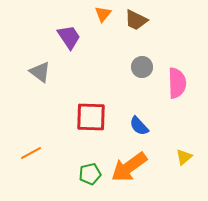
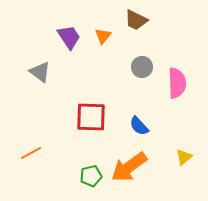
orange triangle: moved 22 px down
green pentagon: moved 1 px right, 2 px down
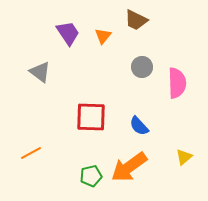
purple trapezoid: moved 1 px left, 4 px up
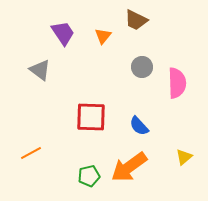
purple trapezoid: moved 5 px left
gray triangle: moved 2 px up
green pentagon: moved 2 px left
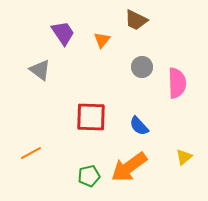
orange triangle: moved 1 px left, 4 px down
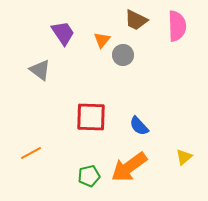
gray circle: moved 19 px left, 12 px up
pink semicircle: moved 57 px up
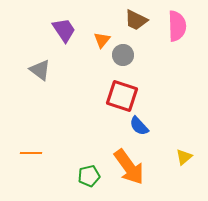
purple trapezoid: moved 1 px right, 3 px up
red square: moved 31 px right, 21 px up; rotated 16 degrees clockwise
orange line: rotated 30 degrees clockwise
orange arrow: rotated 90 degrees counterclockwise
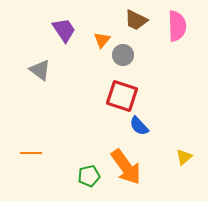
orange arrow: moved 3 px left
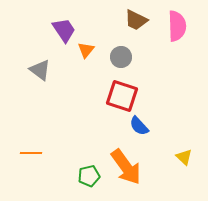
orange triangle: moved 16 px left, 10 px down
gray circle: moved 2 px left, 2 px down
yellow triangle: rotated 36 degrees counterclockwise
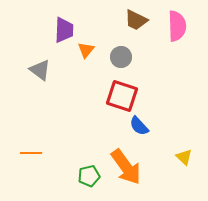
purple trapezoid: rotated 36 degrees clockwise
